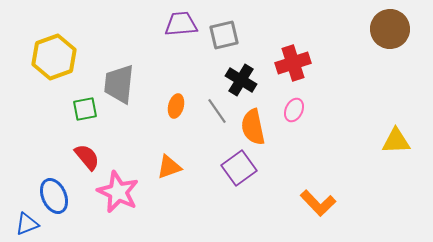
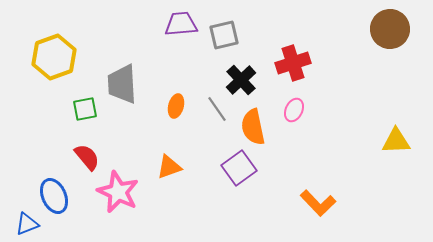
black cross: rotated 16 degrees clockwise
gray trapezoid: moved 3 px right; rotated 9 degrees counterclockwise
gray line: moved 2 px up
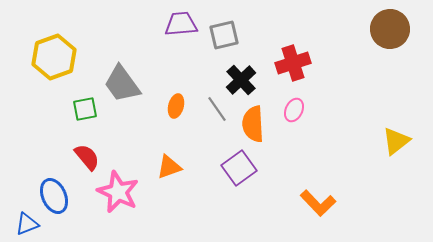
gray trapezoid: rotated 33 degrees counterclockwise
orange semicircle: moved 3 px up; rotated 9 degrees clockwise
yellow triangle: rotated 36 degrees counterclockwise
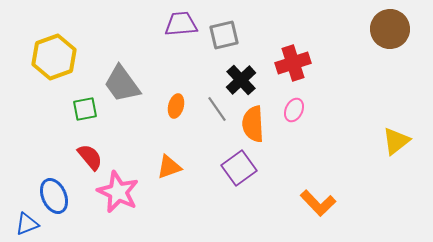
red semicircle: moved 3 px right
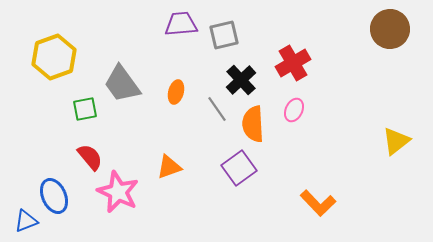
red cross: rotated 12 degrees counterclockwise
orange ellipse: moved 14 px up
blue triangle: moved 1 px left, 3 px up
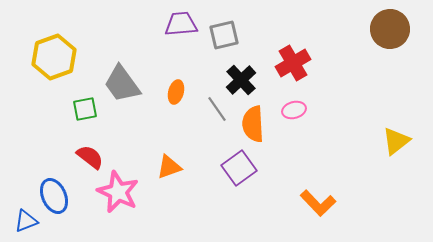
pink ellipse: rotated 50 degrees clockwise
red semicircle: rotated 12 degrees counterclockwise
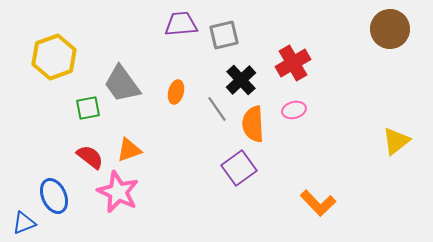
green square: moved 3 px right, 1 px up
orange triangle: moved 40 px left, 17 px up
blue triangle: moved 2 px left, 2 px down
